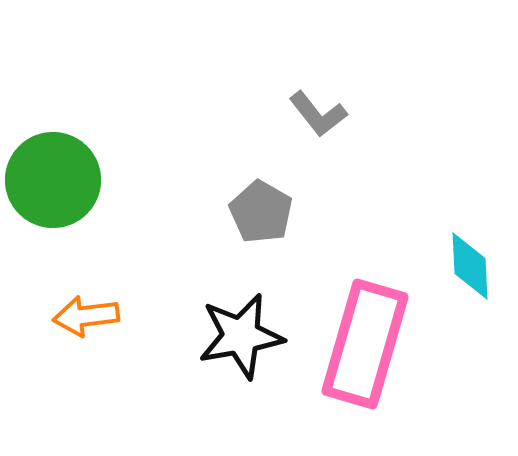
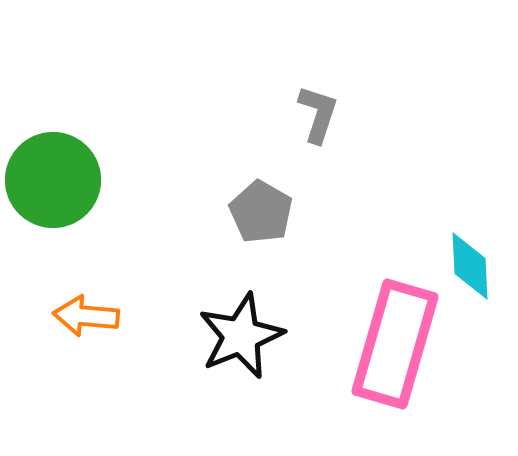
gray L-shape: rotated 124 degrees counterclockwise
orange arrow: rotated 12 degrees clockwise
black star: rotated 12 degrees counterclockwise
pink rectangle: moved 30 px right
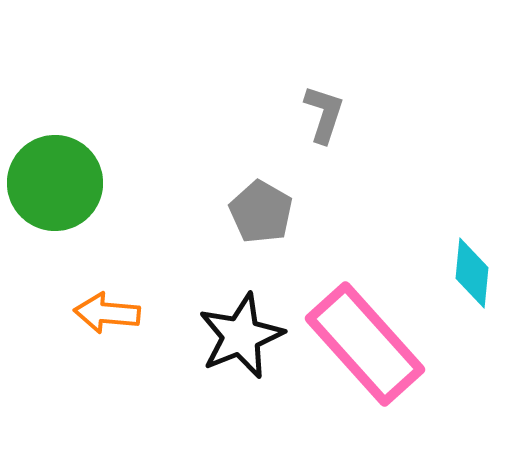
gray L-shape: moved 6 px right
green circle: moved 2 px right, 3 px down
cyan diamond: moved 2 px right, 7 px down; rotated 8 degrees clockwise
orange arrow: moved 21 px right, 3 px up
pink rectangle: moved 30 px left; rotated 58 degrees counterclockwise
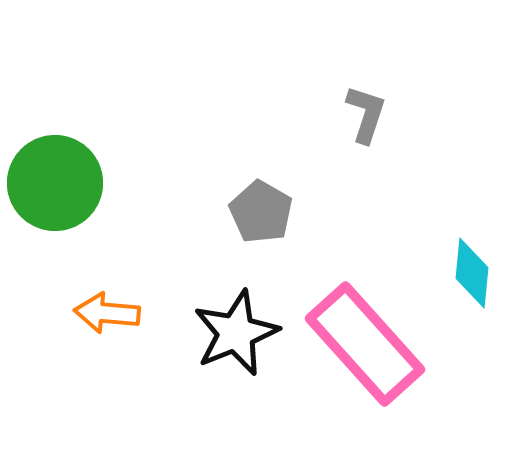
gray L-shape: moved 42 px right
black star: moved 5 px left, 3 px up
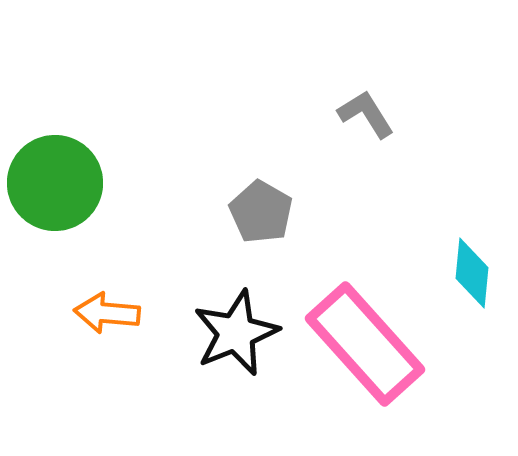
gray L-shape: rotated 50 degrees counterclockwise
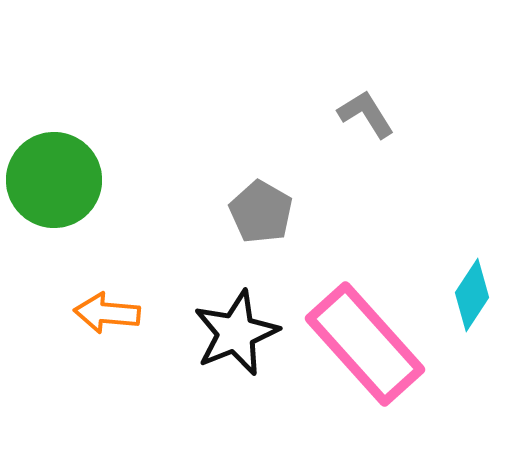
green circle: moved 1 px left, 3 px up
cyan diamond: moved 22 px down; rotated 28 degrees clockwise
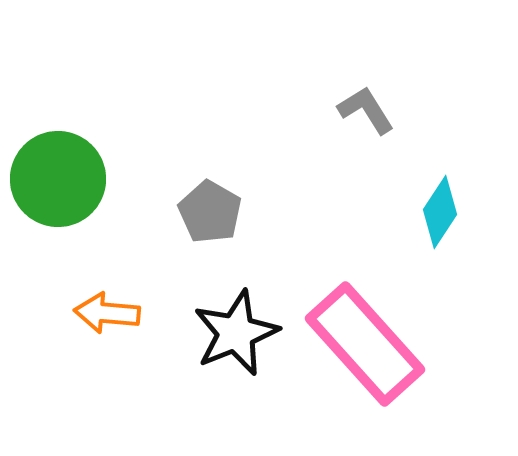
gray L-shape: moved 4 px up
green circle: moved 4 px right, 1 px up
gray pentagon: moved 51 px left
cyan diamond: moved 32 px left, 83 px up
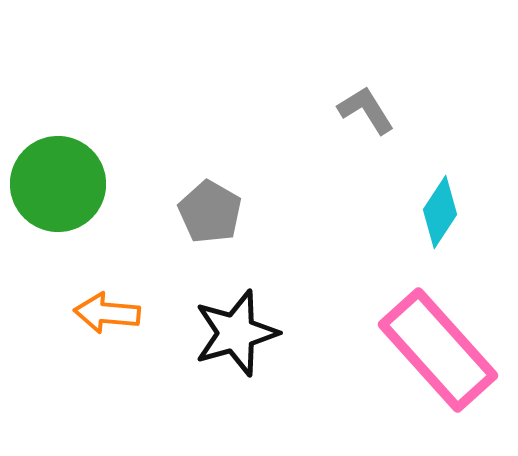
green circle: moved 5 px down
black star: rotated 6 degrees clockwise
pink rectangle: moved 73 px right, 6 px down
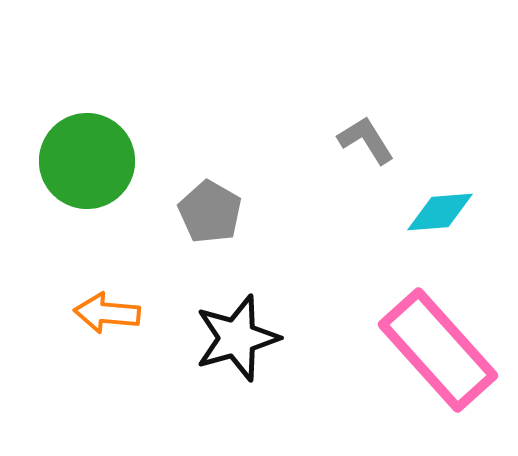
gray L-shape: moved 30 px down
green circle: moved 29 px right, 23 px up
cyan diamond: rotated 52 degrees clockwise
black star: moved 1 px right, 5 px down
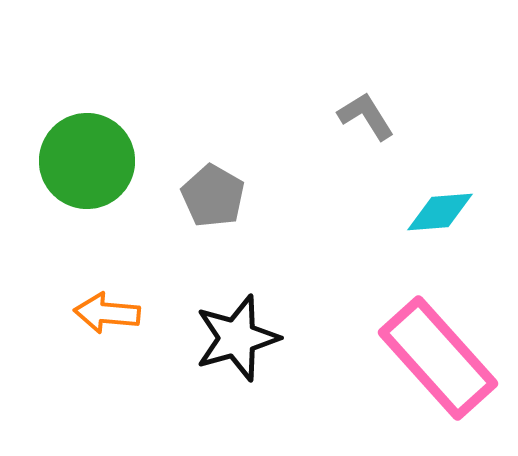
gray L-shape: moved 24 px up
gray pentagon: moved 3 px right, 16 px up
pink rectangle: moved 8 px down
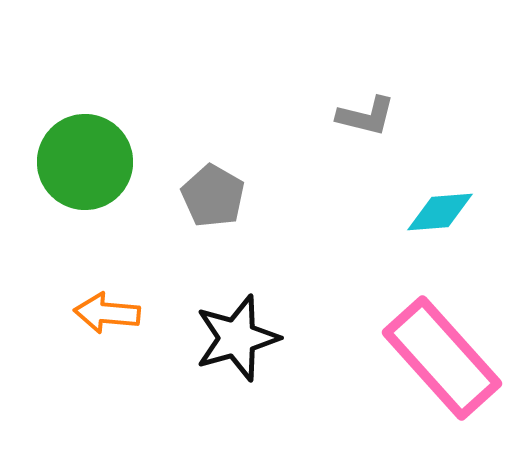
gray L-shape: rotated 136 degrees clockwise
green circle: moved 2 px left, 1 px down
pink rectangle: moved 4 px right
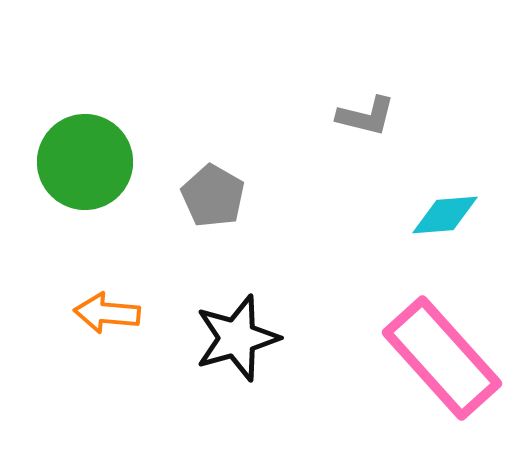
cyan diamond: moved 5 px right, 3 px down
